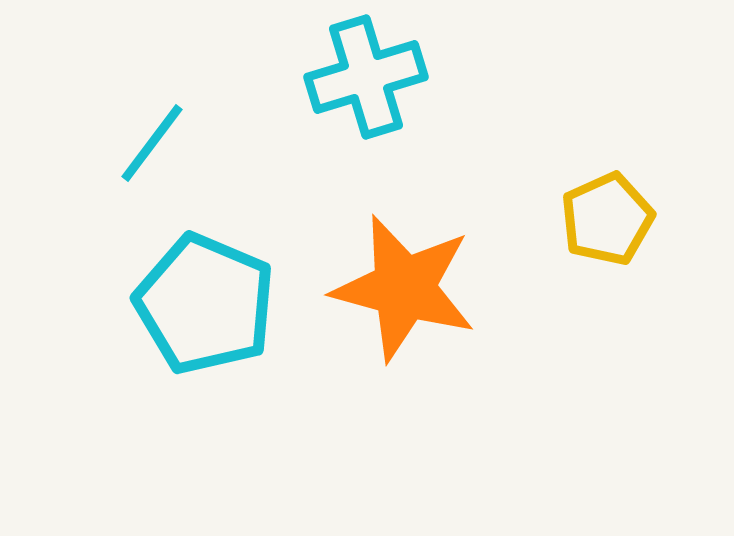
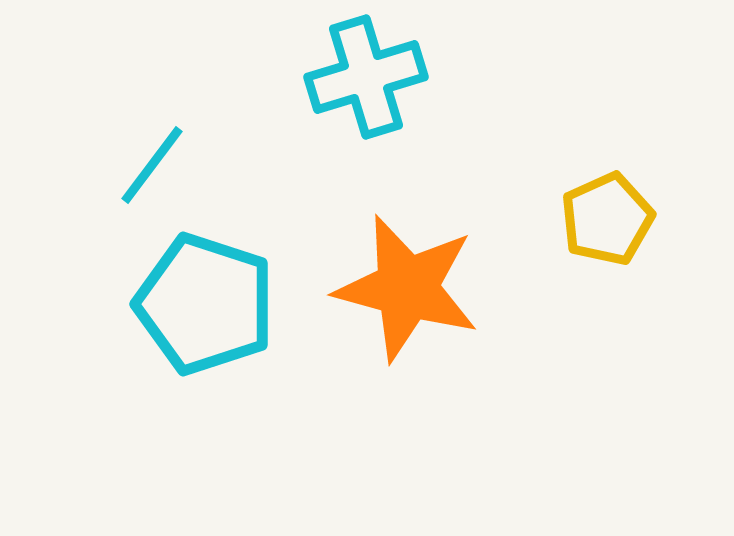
cyan line: moved 22 px down
orange star: moved 3 px right
cyan pentagon: rotated 5 degrees counterclockwise
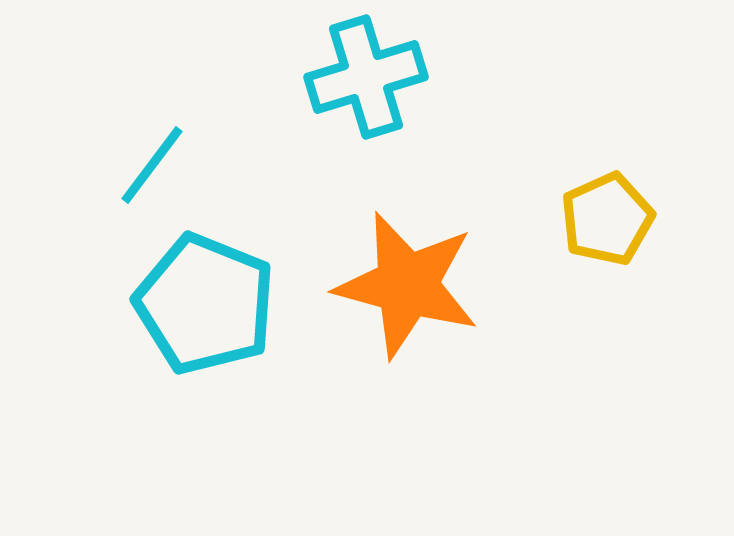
orange star: moved 3 px up
cyan pentagon: rotated 4 degrees clockwise
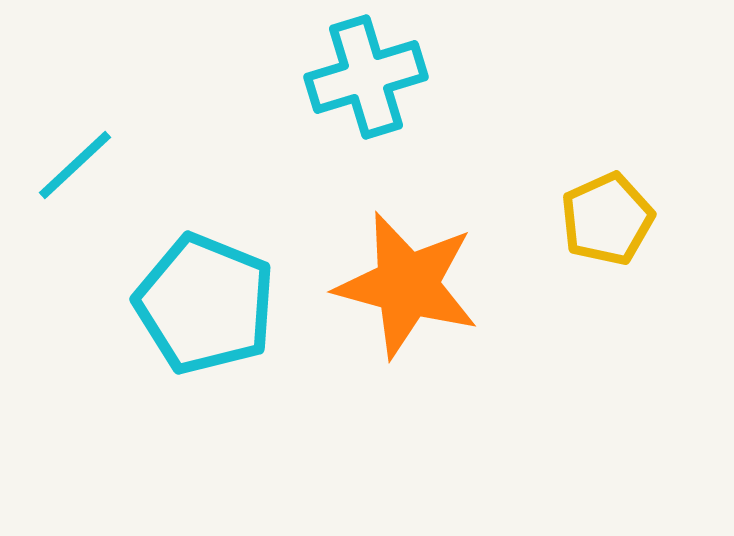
cyan line: moved 77 px left; rotated 10 degrees clockwise
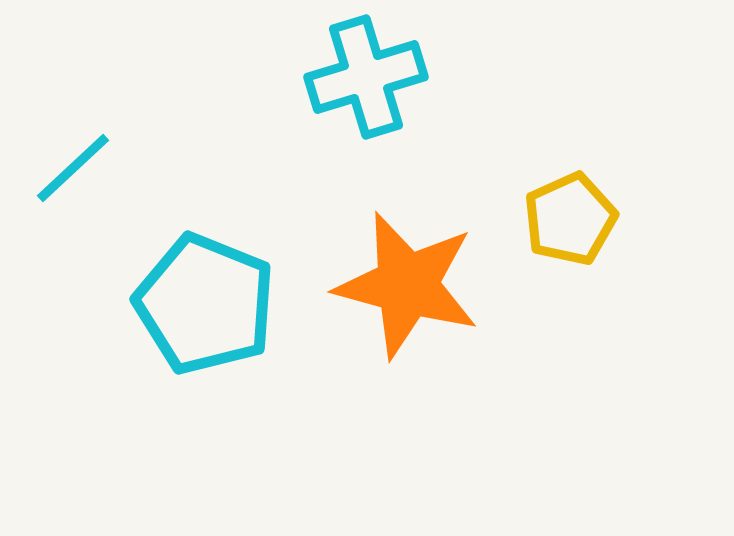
cyan line: moved 2 px left, 3 px down
yellow pentagon: moved 37 px left
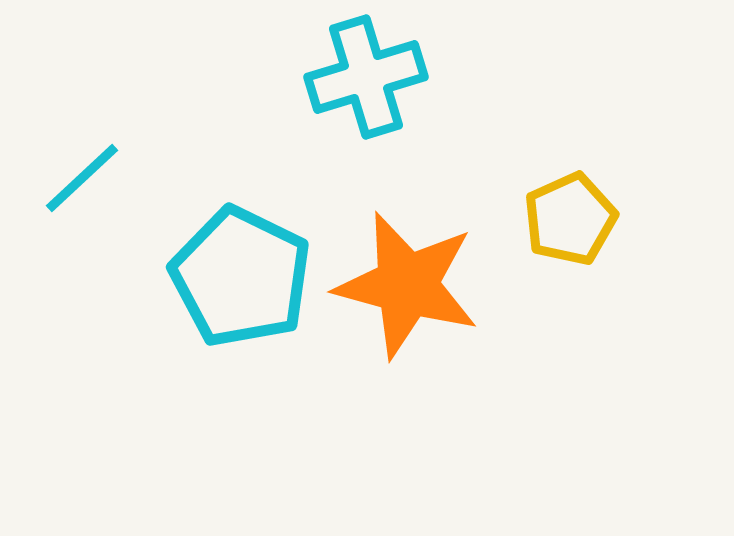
cyan line: moved 9 px right, 10 px down
cyan pentagon: moved 36 px right, 27 px up; rotated 4 degrees clockwise
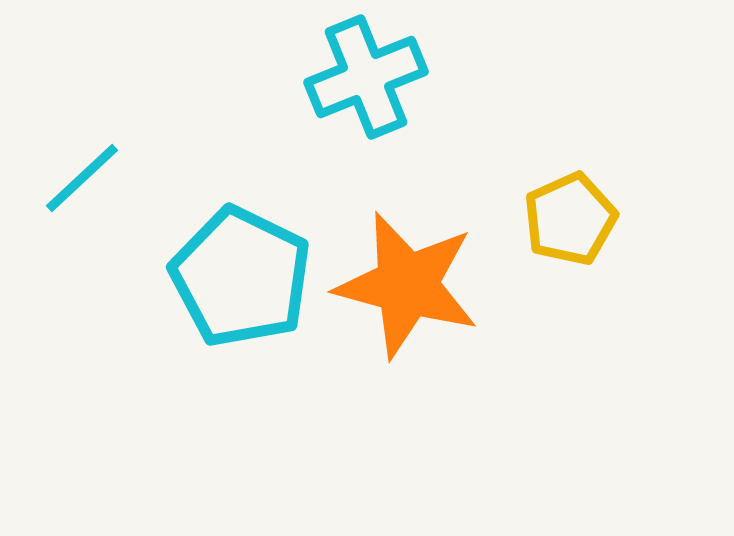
cyan cross: rotated 5 degrees counterclockwise
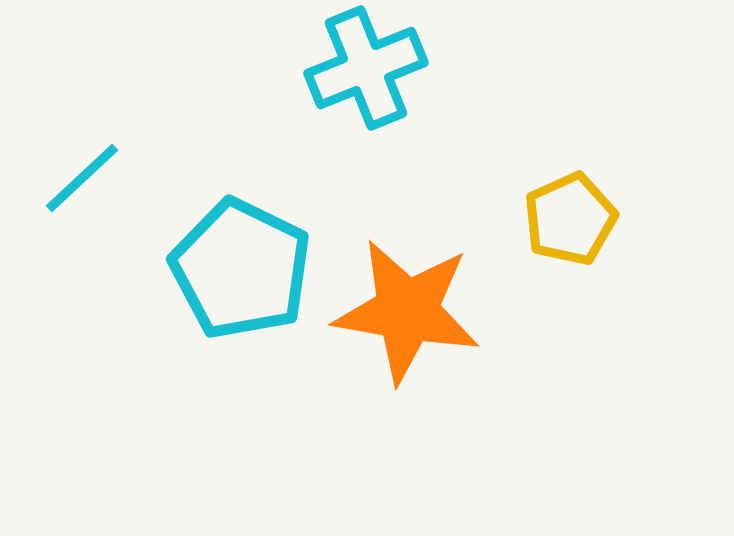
cyan cross: moved 9 px up
cyan pentagon: moved 8 px up
orange star: moved 26 px down; rotated 5 degrees counterclockwise
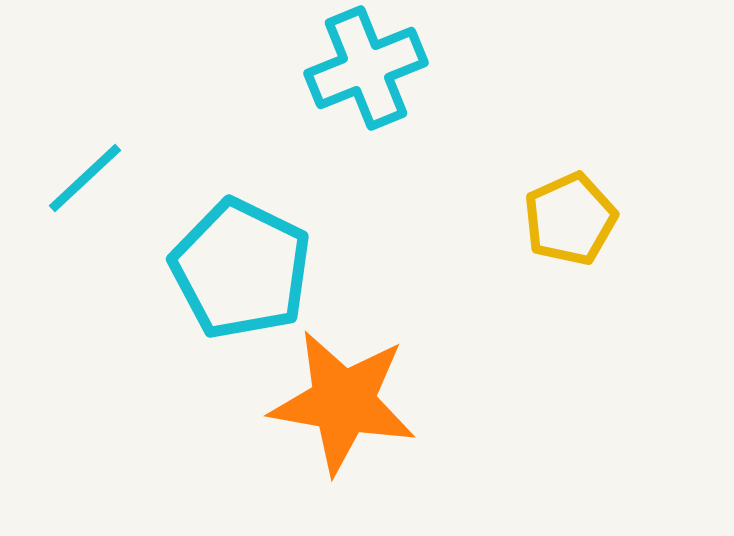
cyan line: moved 3 px right
orange star: moved 64 px left, 91 px down
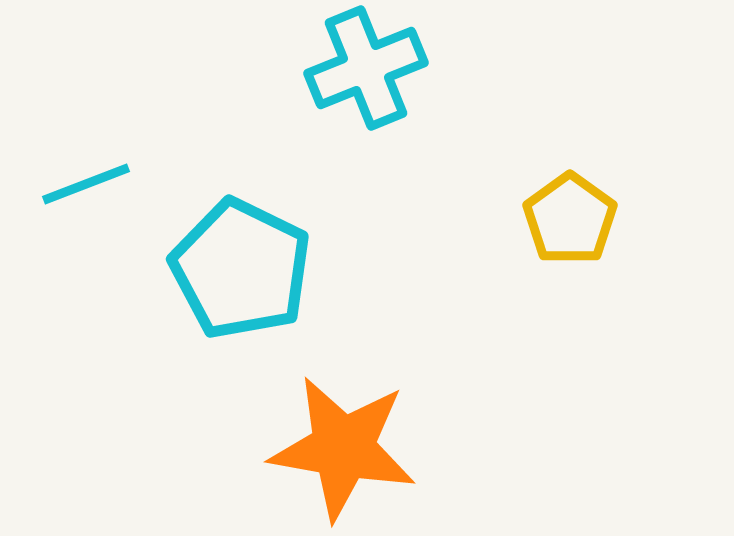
cyan line: moved 1 px right, 6 px down; rotated 22 degrees clockwise
yellow pentagon: rotated 12 degrees counterclockwise
orange star: moved 46 px down
